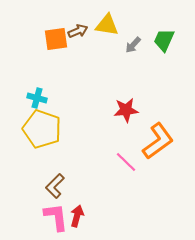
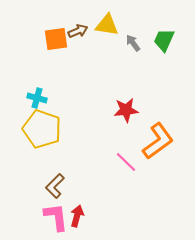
gray arrow: moved 2 px up; rotated 102 degrees clockwise
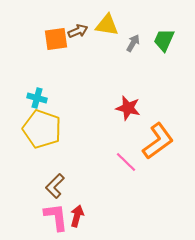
gray arrow: rotated 66 degrees clockwise
red star: moved 2 px right, 2 px up; rotated 20 degrees clockwise
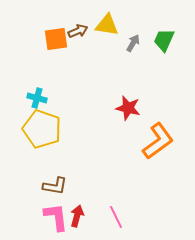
pink line: moved 10 px left, 55 px down; rotated 20 degrees clockwise
brown L-shape: rotated 125 degrees counterclockwise
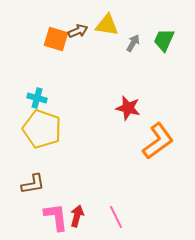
orange square: rotated 25 degrees clockwise
brown L-shape: moved 22 px left, 2 px up; rotated 20 degrees counterclockwise
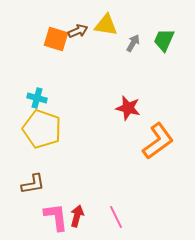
yellow triangle: moved 1 px left
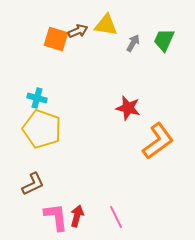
brown L-shape: rotated 15 degrees counterclockwise
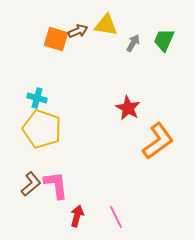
red star: rotated 15 degrees clockwise
brown L-shape: moved 2 px left; rotated 15 degrees counterclockwise
pink L-shape: moved 32 px up
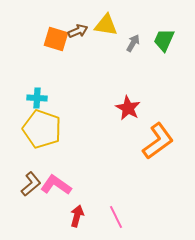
cyan cross: rotated 12 degrees counterclockwise
pink L-shape: rotated 48 degrees counterclockwise
